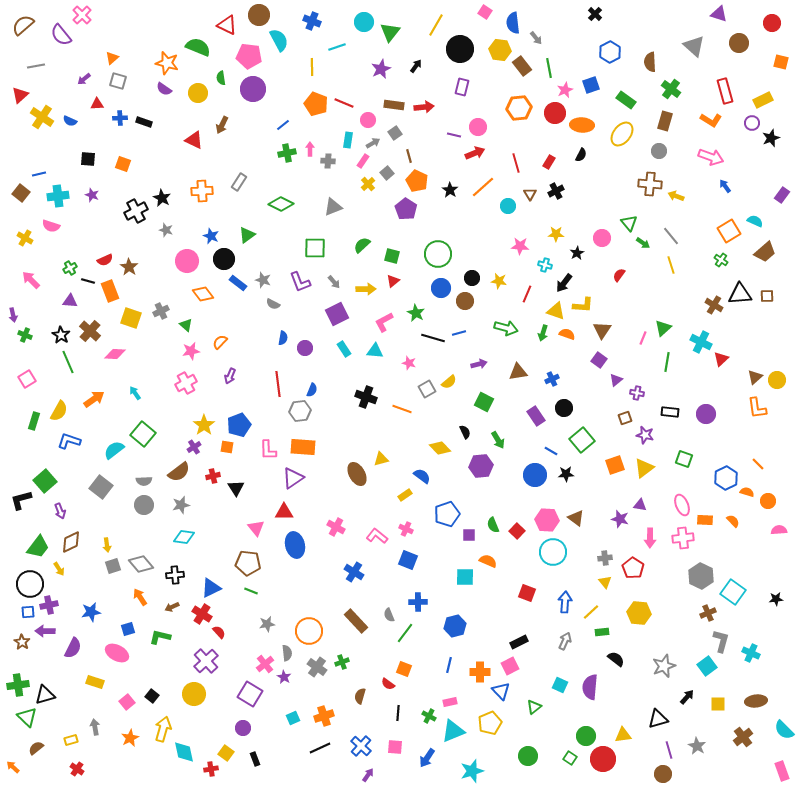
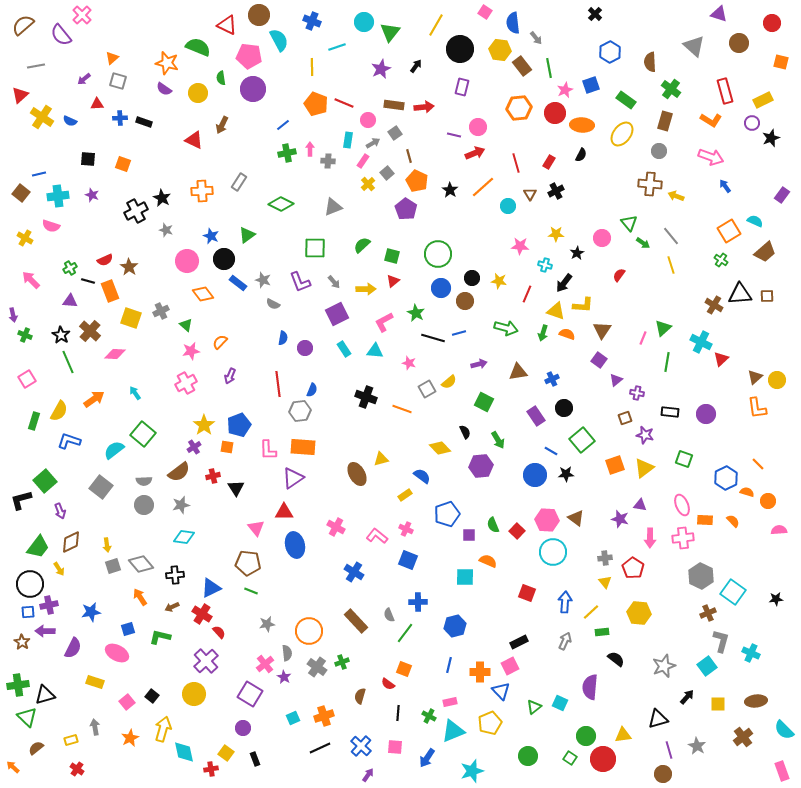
cyan square at (560, 685): moved 18 px down
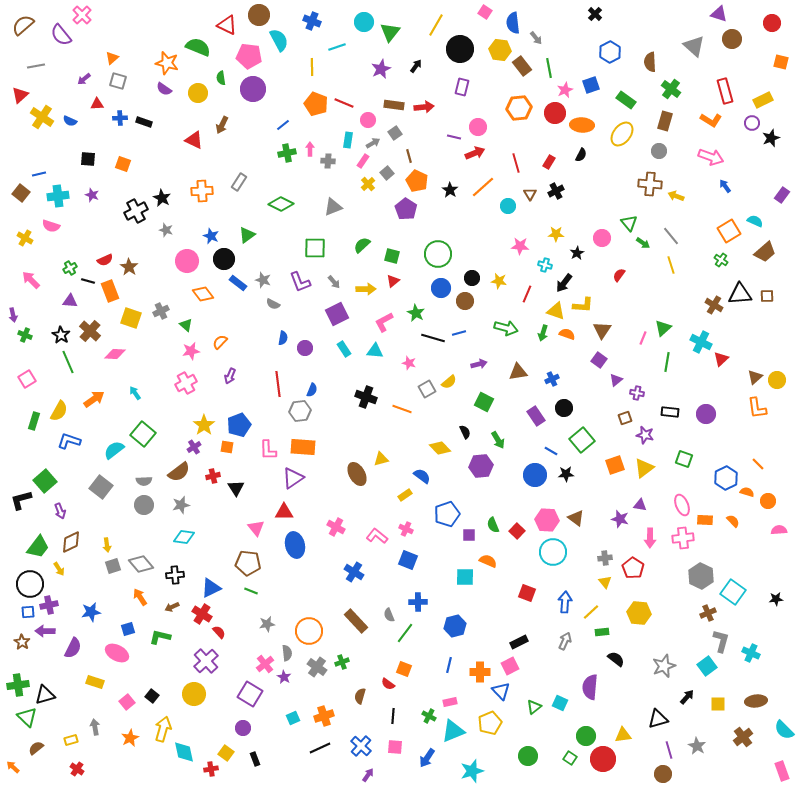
brown circle at (739, 43): moved 7 px left, 4 px up
purple line at (454, 135): moved 2 px down
black line at (398, 713): moved 5 px left, 3 px down
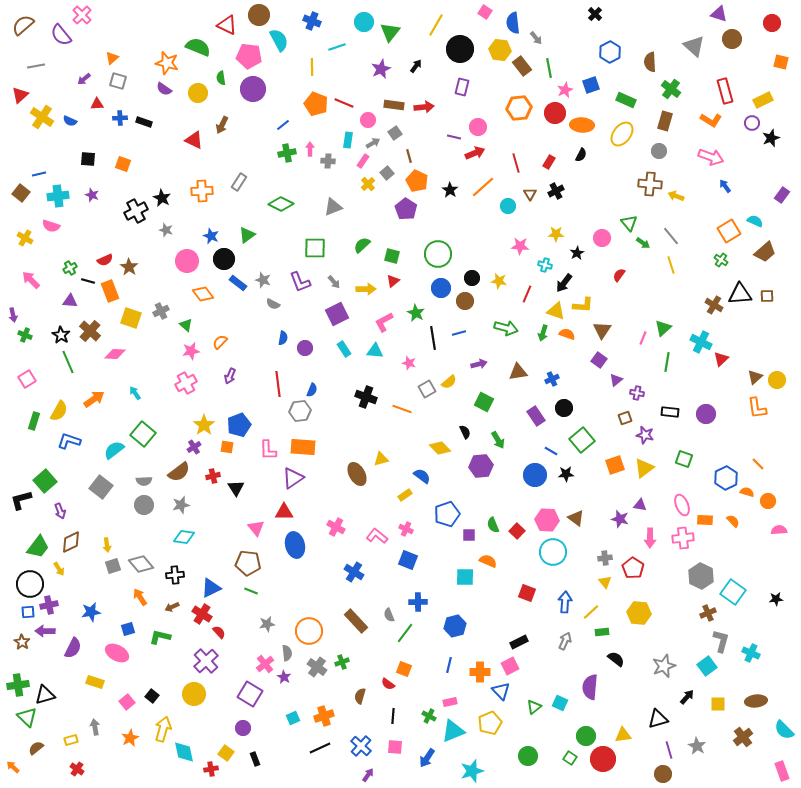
green rectangle at (626, 100): rotated 12 degrees counterclockwise
black line at (433, 338): rotated 65 degrees clockwise
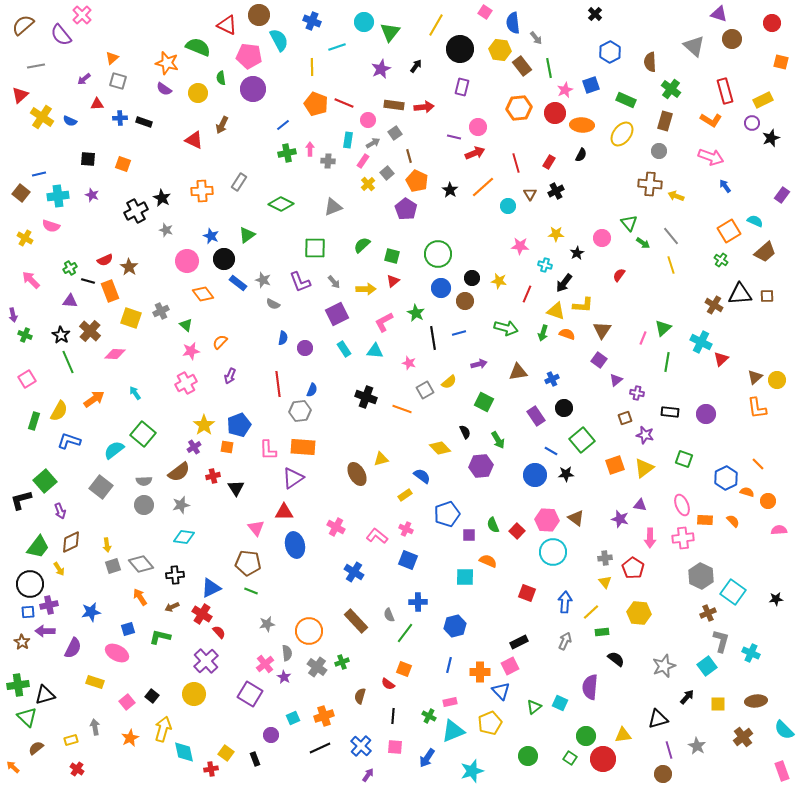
gray square at (427, 389): moved 2 px left, 1 px down
purple circle at (243, 728): moved 28 px right, 7 px down
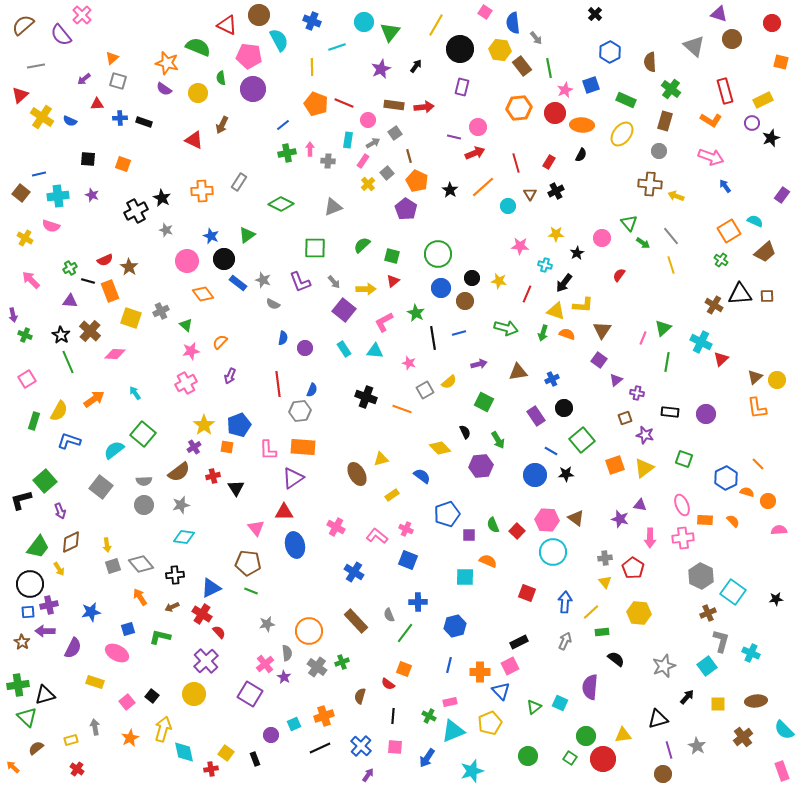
purple square at (337, 314): moved 7 px right, 4 px up; rotated 25 degrees counterclockwise
yellow rectangle at (405, 495): moved 13 px left
cyan square at (293, 718): moved 1 px right, 6 px down
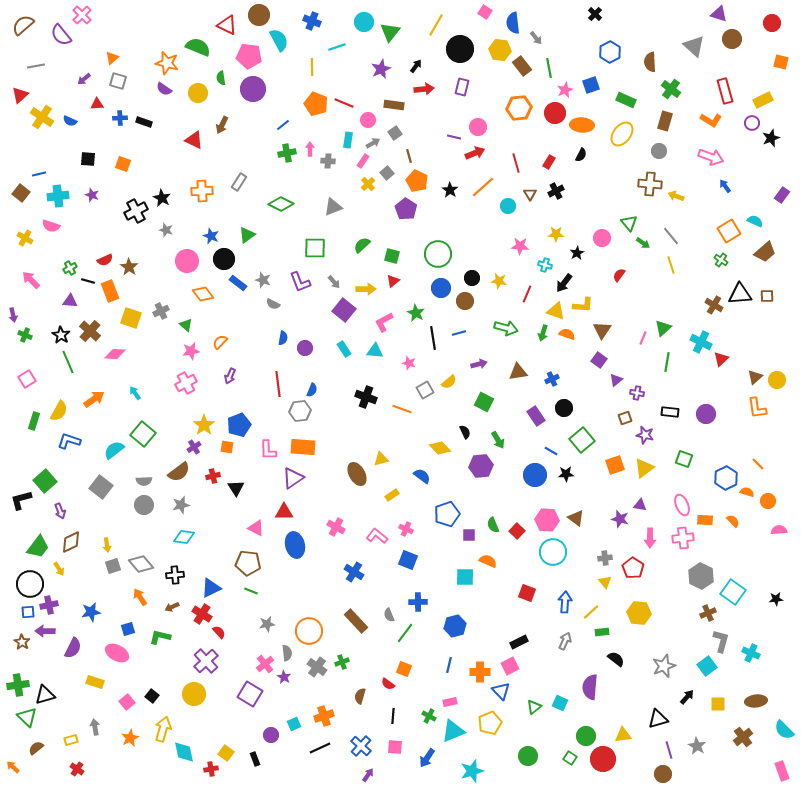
red arrow at (424, 107): moved 18 px up
pink triangle at (256, 528): rotated 24 degrees counterclockwise
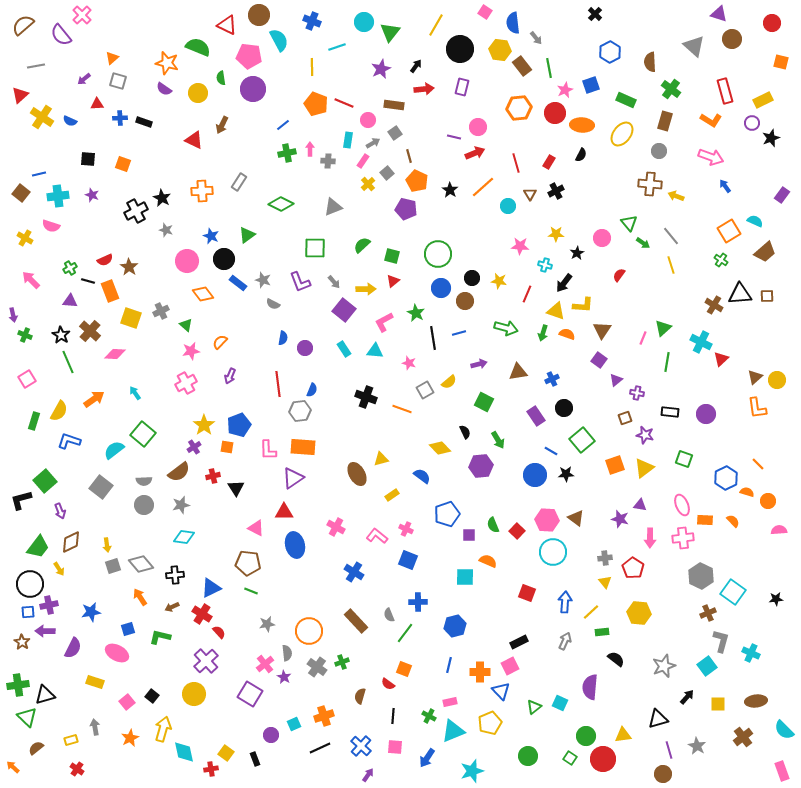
purple pentagon at (406, 209): rotated 20 degrees counterclockwise
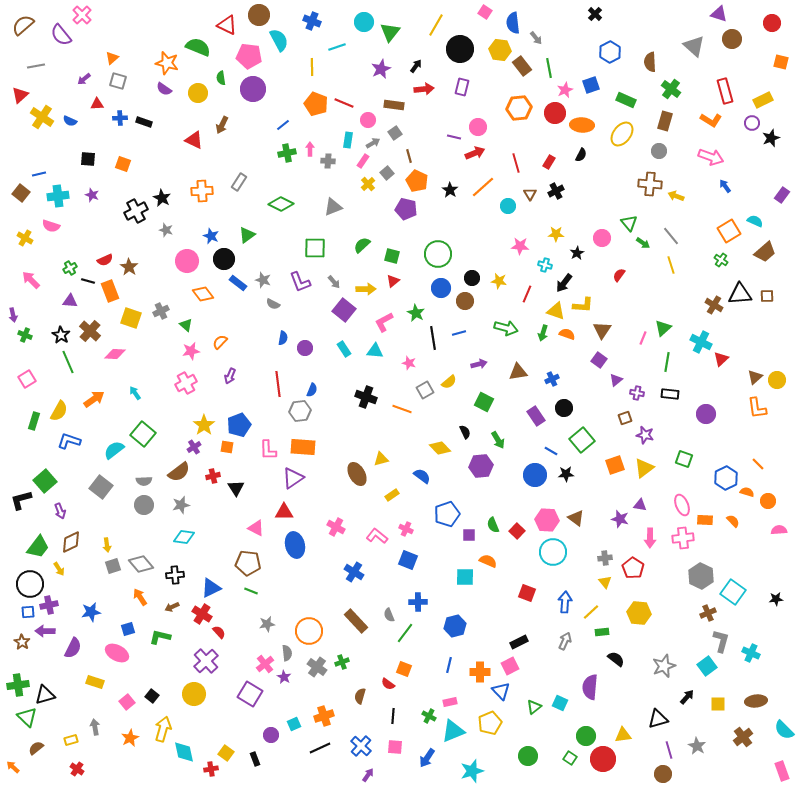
black rectangle at (670, 412): moved 18 px up
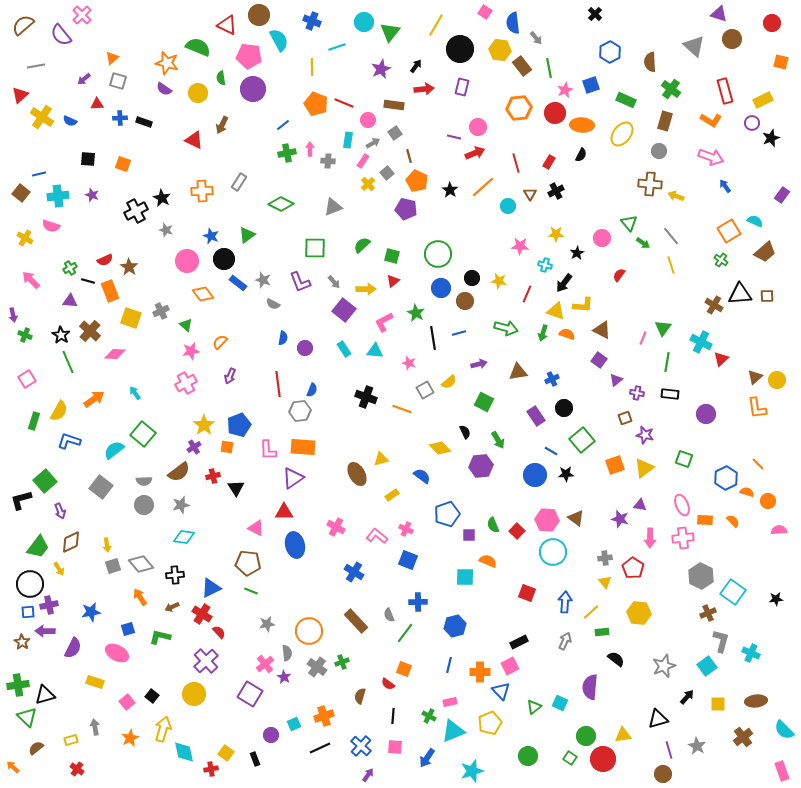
green triangle at (663, 328): rotated 12 degrees counterclockwise
brown triangle at (602, 330): rotated 36 degrees counterclockwise
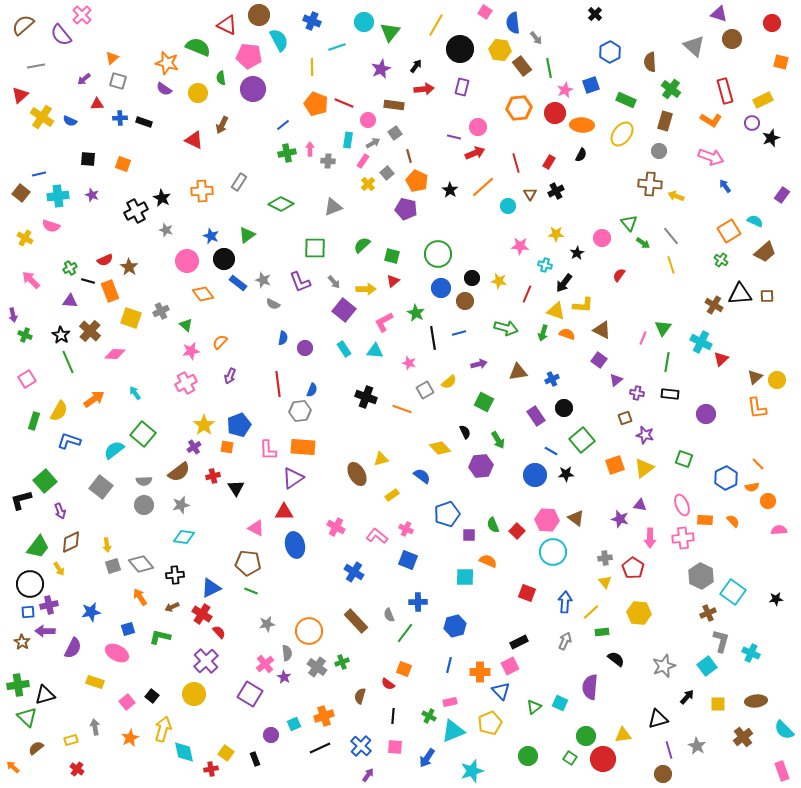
orange semicircle at (747, 492): moved 5 px right, 5 px up; rotated 152 degrees clockwise
